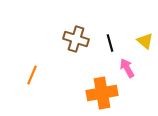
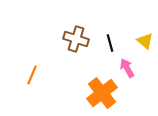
orange cross: rotated 28 degrees counterclockwise
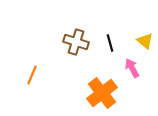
brown cross: moved 3 px down
pink arrow: moved 5 px right
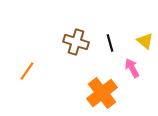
orange line: moved 5 px left, 4 px up; rotated 12 degrees clockwise
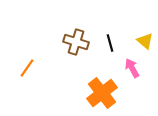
orange line: moved 3 px up
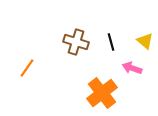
black line: moved 1 px right, 1 px up
pink arrow: rotated 42 degrees counterclockwise
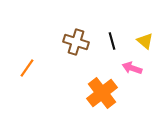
black line: moved 1 px right, 1 px up
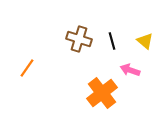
brown cross: moved 3 px right, 3 px up
pink arrow: moved 2 px left, 2 px down
